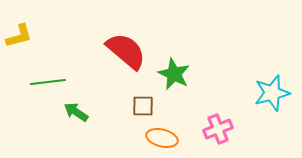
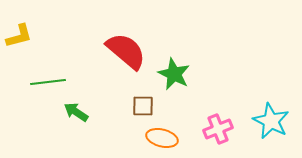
cyan star: moved 1 px left, 28 px down; rotated 30 degrees counterclockwise
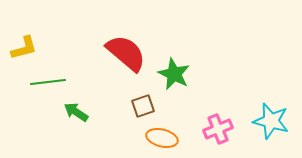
yellow L-shape: moved 5 px right, 12 px down
red semicircle: moved 2 px down
brown square: rotated 20 degrees counterclockwise
cyan star: rotated 12 degrees counterclockwise
